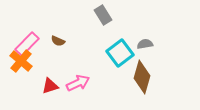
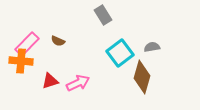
gray semicircle: moved 7 px right, 3 px down
orange cross: rotated 35 degrees counterclockwise
red triangle: moved 5 px up
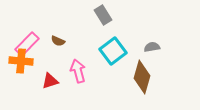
cyan square: moved 7 px left, 2 px up
pink arrow: moved 12 px up; rotated 80 degrees counterclockwise
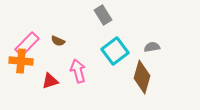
cyan square: moved 2 px right
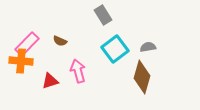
brown semicircle: moved 2 px right
gray semicircle: moved 4 px left
cyan square: moved 2 px up
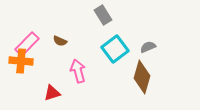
gray semicircle: rotated 14 degrees counterclockwise
red triangle: moved 2 px right, 12 px down
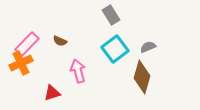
gray rectangle: moved 8 px right
orange cross: moved 2 px down; rotated 30 degrees counterclockwise
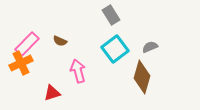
gray semicircle: moved 2 px right
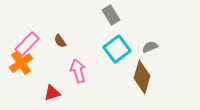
brown semicircle: rotated 32 degrees clockwise
cyan square: moved 2 px right
orange cross: rotated 10 degrees counterclockwise
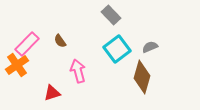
gray rectangle: rotated 12 degrees counterclockwise
orange cross: moved 4 px left, 2 px down
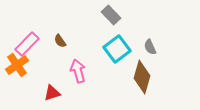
gray semicircle: rotated 91 degrees counterclockwise
